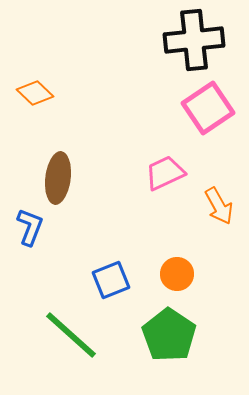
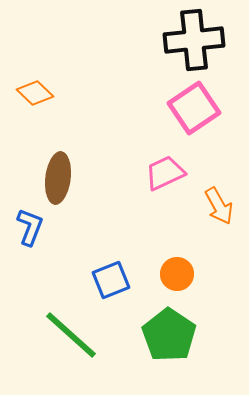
pink square: moved 14 px left
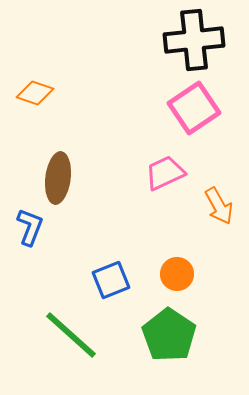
orange diamond: rotated 24 degrees counterclockwise
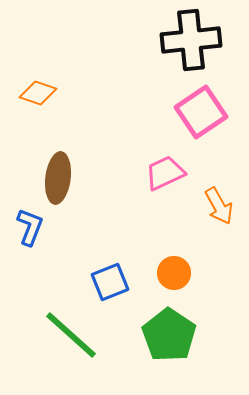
black cross: moved 3 px left
orange diamond: moved 3 px right
pink square: moved 7 px right, 4 px down
orange circle: moved 3 px left, 1 px up
blue square: moved 1 px left, 2 px down
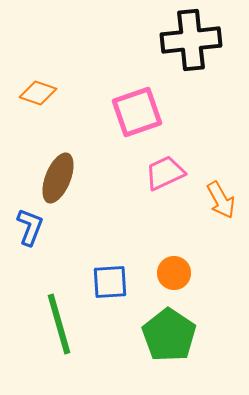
pink square: moved 64 px left; rotated 15 degrees clockwise
brown ellipse: rotated 15 degrees clockwise
orange arrow: moved 2 px right, 6 px up
blue square: rotated 18 degrees clockwise
green line: moved 12 px left, 11 px up; rotated 32 degrees clockwise
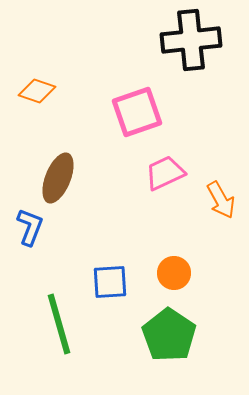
orange diamond: moved 1 px left, 2 px up
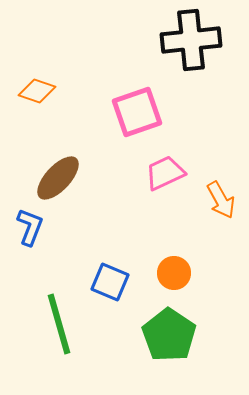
brown ellipse: rotated 21 degrees clockwise
blue square: rotated 27 degrees clockwise
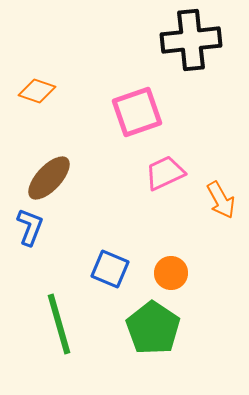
brown ellipse: moved 9 px left
orange circle: moved 3 px left
blue square: moved 13 px up
green pentagon: moved 16 px left, 7 px up
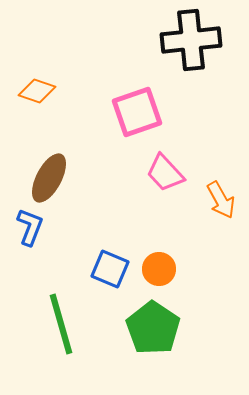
pink trapezoid: rotated 108 degrees counterclockwise
brown ellipse: rotated 15 degrees counterclockwise
orange circle: moved 12 px left, 4 px up
green line: moved 2 px right
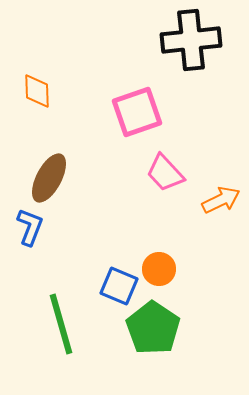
orange diamond: rotated 69 degrees clockwise
orange arrow: rotated 87 degrees counterclockwise
blue square: moved 9 px right, 17 px down
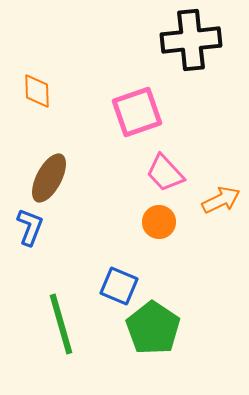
orange circle: moved 47 px up
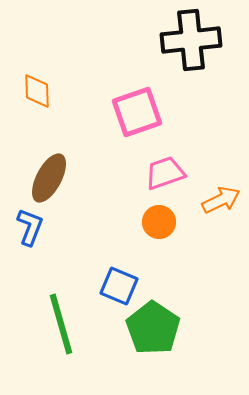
pink trapezoid: rotated 114 degrees clockwise
